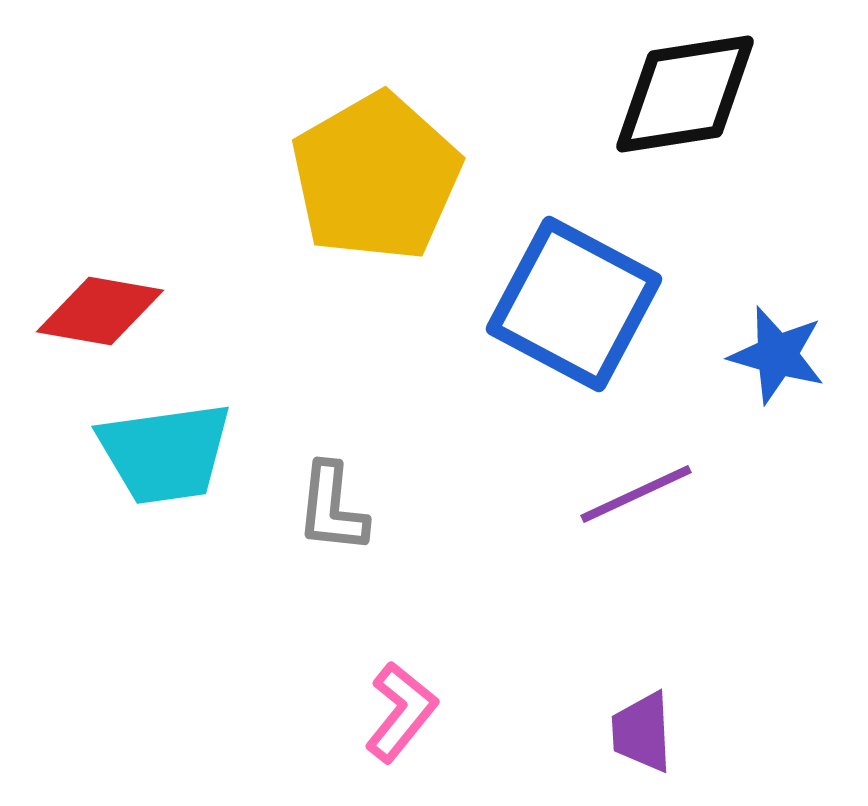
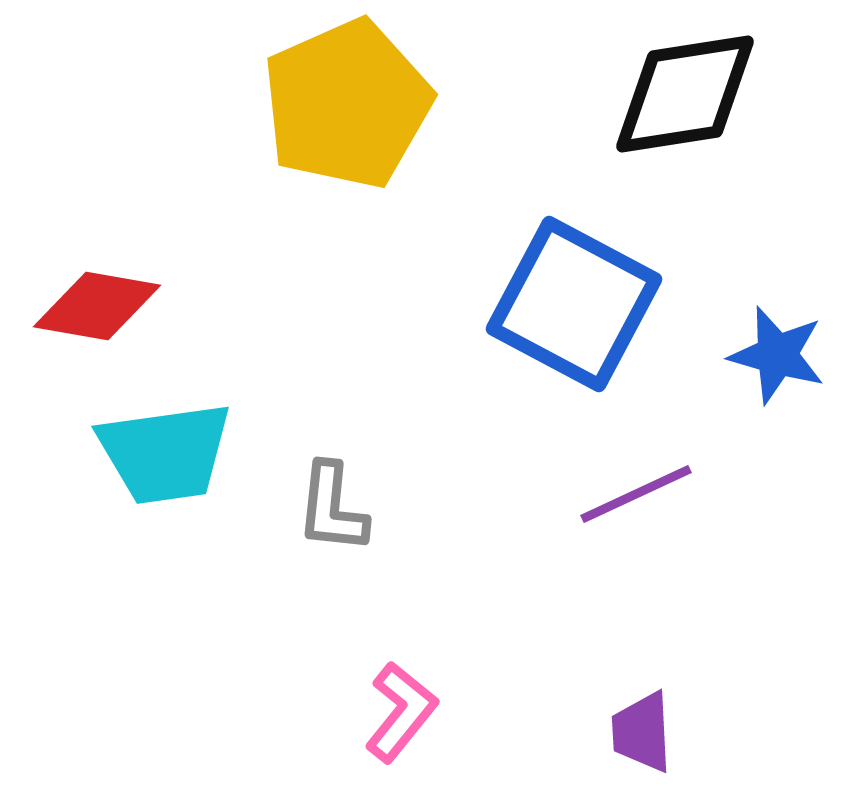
yellow pentagon: moved 29 px left, 73 px up; rotated 6 degrees clockwise
red diamond: moved 3 px left, 5 px up
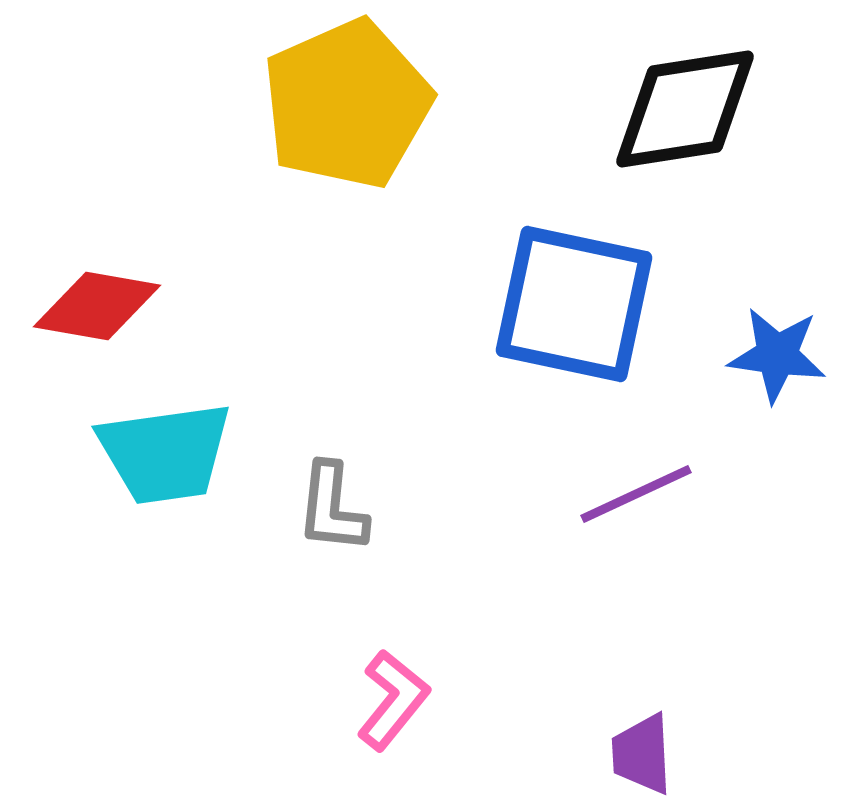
black diamond: moved 15 px down
blue square: rotated 16 degrees counterclockwise
blue star: rotated 8 degrees counterclockwise
pink L-shape: moved 8 px left, 12 px up
purple trapezoid: moved 22 px down
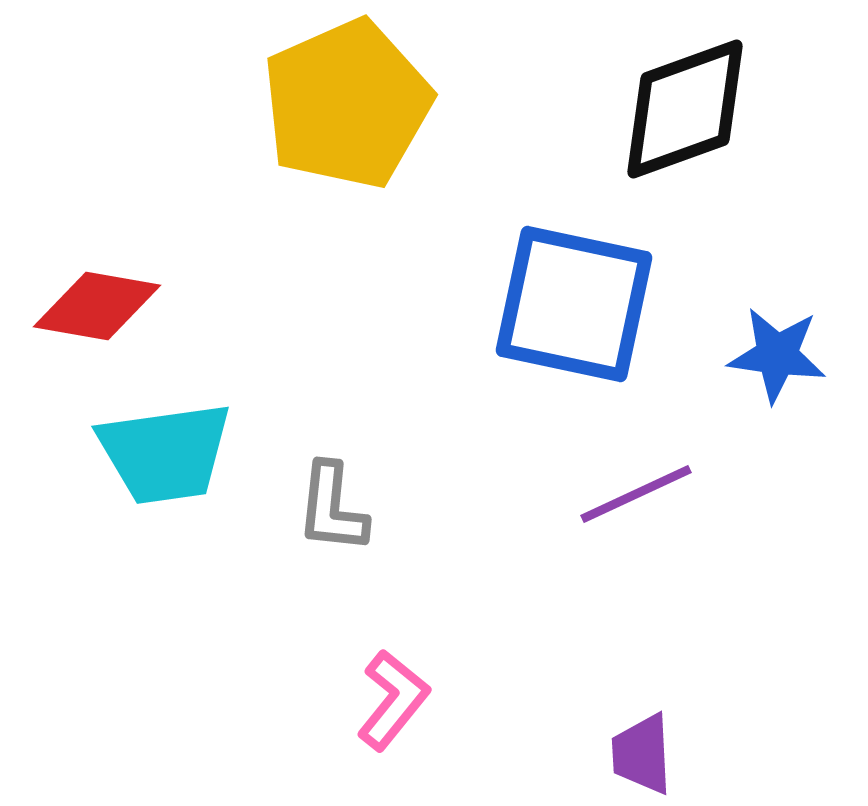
black diamond: rotated 11 degrees counterclockwise
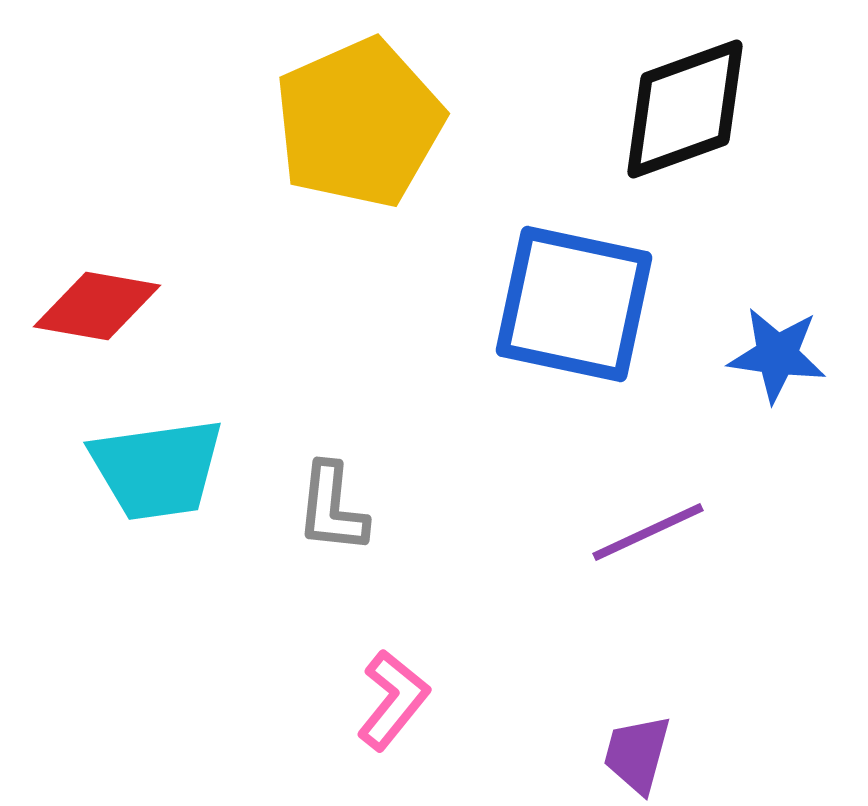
yellow pentagon: moved 12 px right, 19 px down
cyan trapezoid: moved 8 px left, 16 px down
purple line: moved 12 px right, 38 px down
purple trapezoid: moved 5 px left; rotated 18 degrees clockwise
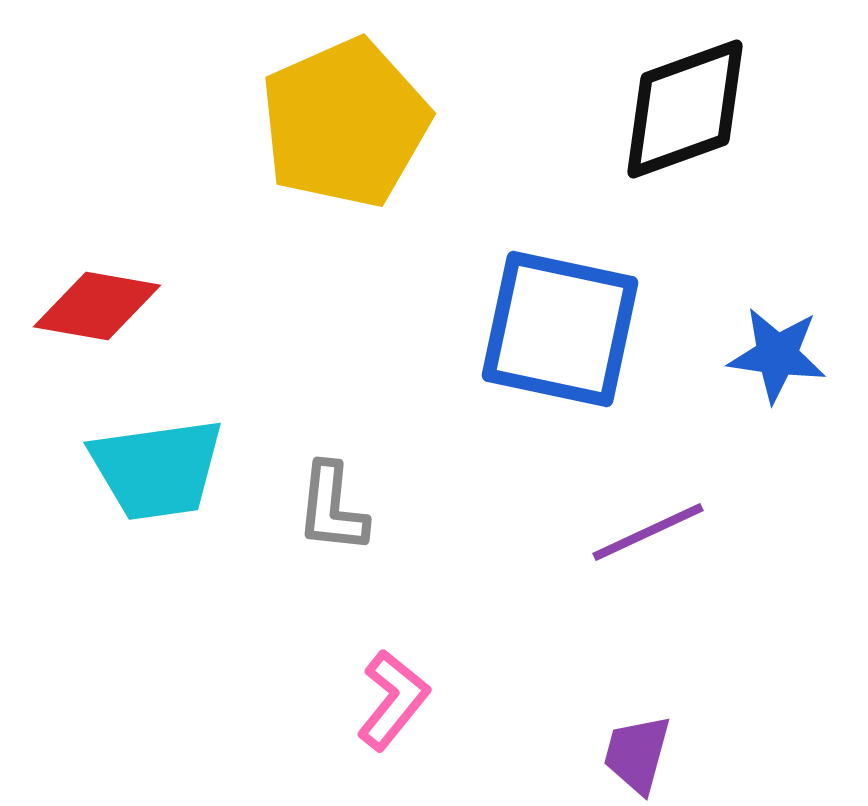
yellow pentagon: moved 14 px left
blue square: moved 14 px left, 25 px down
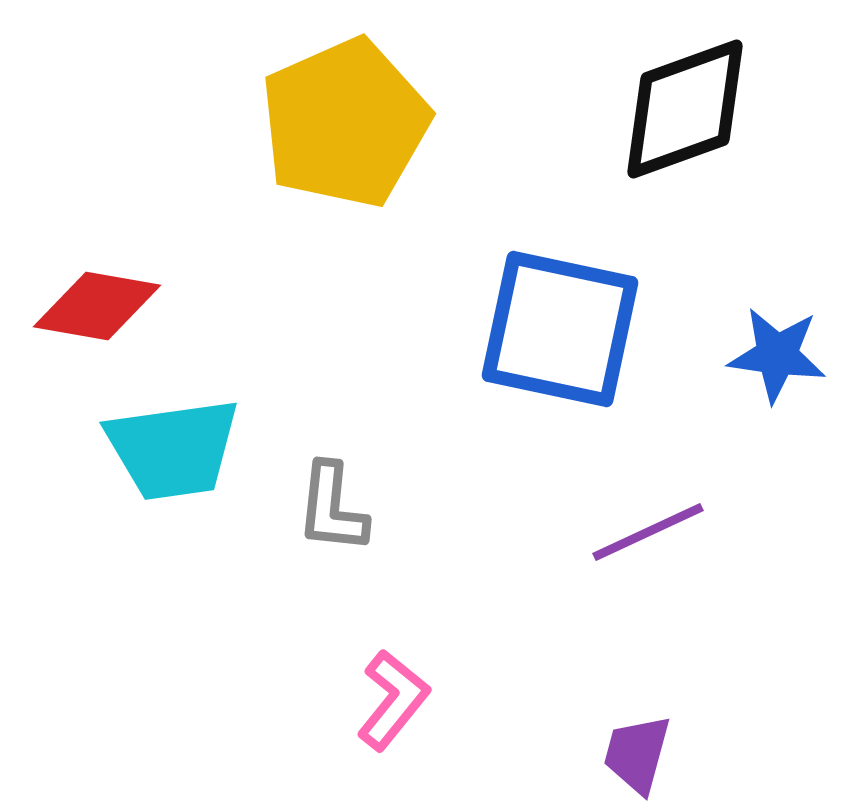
cyan trapezoid: moved 16 px right, 20 px up
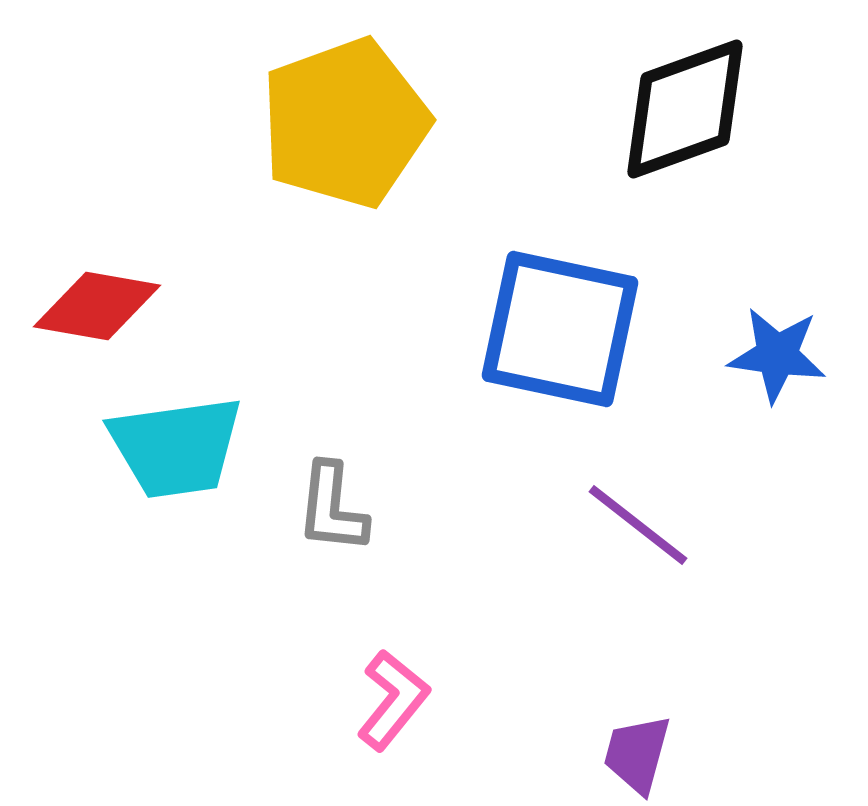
yellow pentagon: rotated 4 degrees clockwise
cyan trapezoid: moved 3 px right, 2 px up
purple line: moved 10 px left, 7 px up; rotated 63 degrees clockwise
